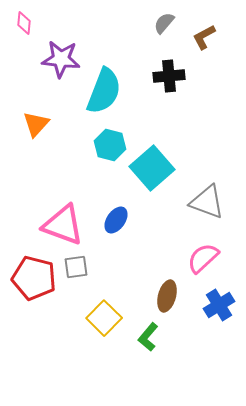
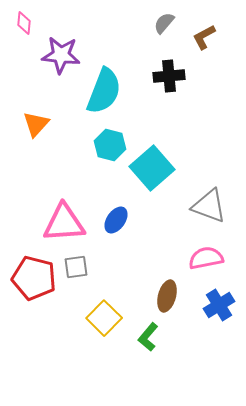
purple star: moved 4 px up
gray triangle: moved 2 px right, 4 px down
pink triangle: moved 1 px right, 2 px up; rotated 24 degrees counterclockwise
pink semicircle: moved 3 px right; rotated 32 degrees clockwise
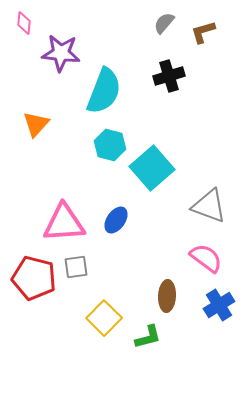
brown L-shape: moved 1 px left, 5 px up; rotated 12 degrees clockwise
purple star: moved 2 px up
black cross: rotated 12 degrees counterclockwise
pink semicircle: rotated 48 degrees clockwise
brown ellipse: rotated 12 degrees counterclockwise
green L-shape: rotated 144 degrees counterclockwise
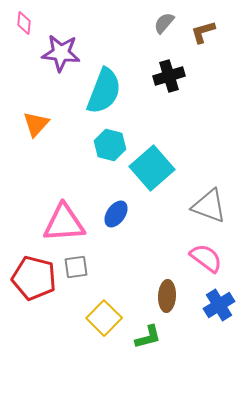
blue ellipse: moved 6 px up
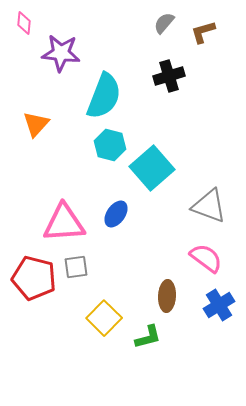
cyan semicircle: moved 5 px down
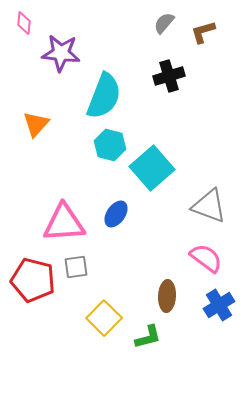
red pentagon: moved 1 px left, 2 px down
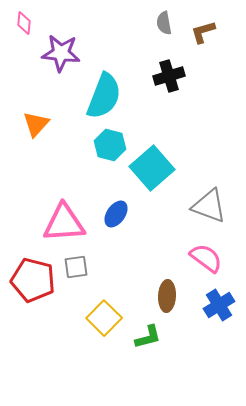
gray semicircle: rotated 50 degrees counterclockwise
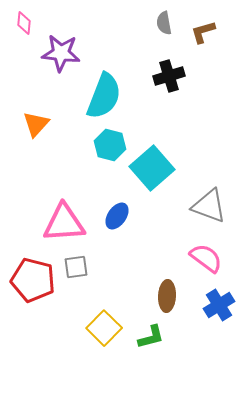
blue ellipse: moved 1 px right, 2 px down
yellow square: moved 10 px down
green L-shape: moved 3 px right
